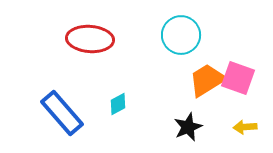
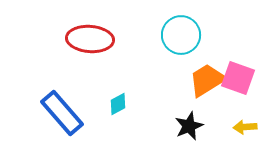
black star: moved 1 px right, 1 px up
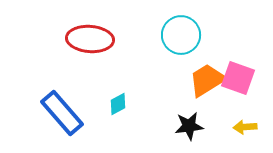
black star: rotated 16 degrees clockwise
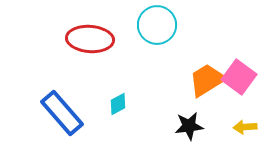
cyan circle: moved 24 px left, 10 px up
pink square: moved 1 px right, 1 px up; rotated 16 degrees clockwise
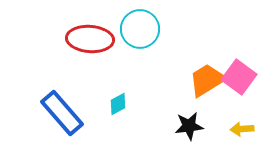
cyan circle: moved 17 px left, 4 px down
yellow arrow: moved 3 px left, 2 px down
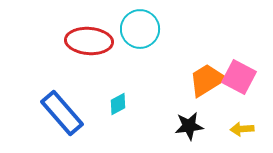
red ellipse: moved 1 px left, 2 px down
pink square: rotated 8 degrees counterclockwise
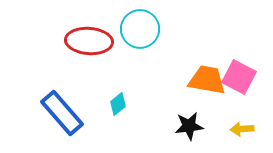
orange trapezoid: rotated 42 degrees clockwise
cyan diamond: rotated 10 degrees counterclockwise
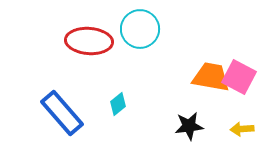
orange trapezoid: moved 4 px right, 3 px up
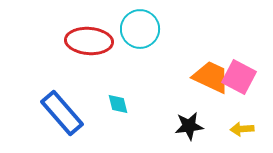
orange trapezoid: rotated 15 degrees clockwise
cyan diamond: rotated 65 degrees counterclockwise
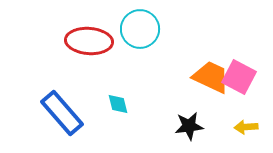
yellow arrow: moved 4 px right, 2 px up
